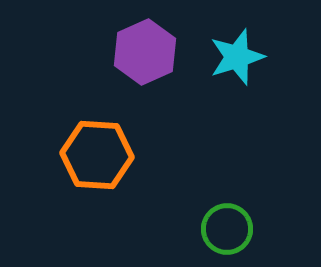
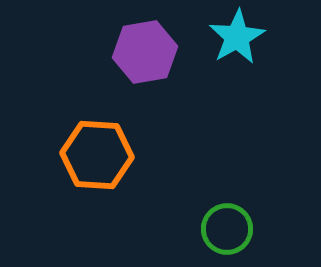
purple hexagon: rotated 14 degrees clockwise
cyan star: moved 20 px up; rotated 12 degrees counterclockwise
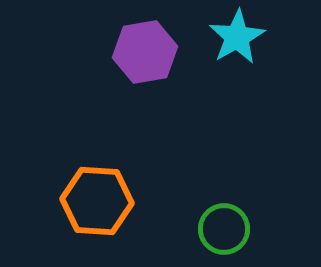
orange hexagon: moved 46 px down
green circle: moved 3 px left
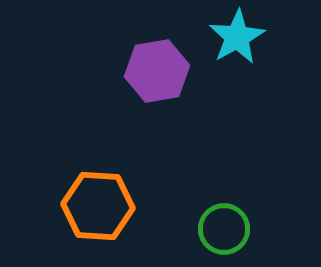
purple hexagon: moved 12 px right, 19 px down
orange hexagon: moved 1 px right, 5 px down
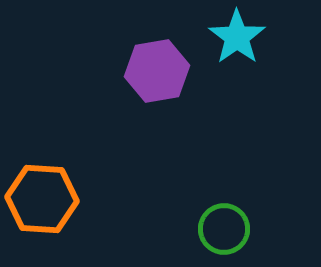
cyan star: rotated 6 degrees counterclockwise
orange hexagon: moved 56 px left, 7 px up
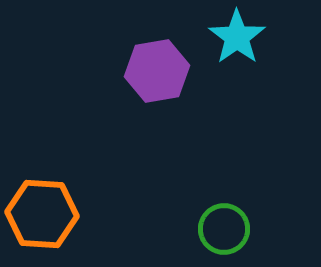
orange hexagon: moved 15 px down
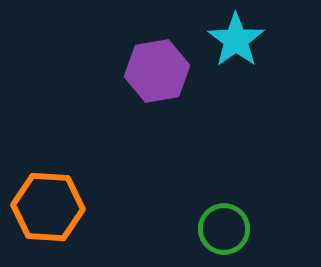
cyan star: moved 1 px left, 3 px down
orange hexagon: moved 6 px right, 7 px up
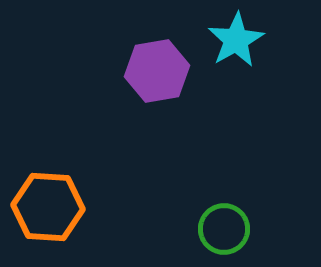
cyan star: rotated 6 degrees clockwise
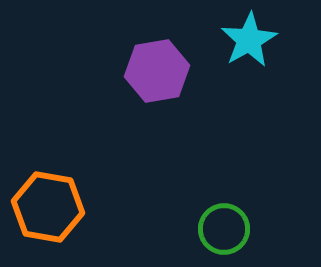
cyan star: moved 13 px right
orange hexagon: rotated 6 degrees clockwise
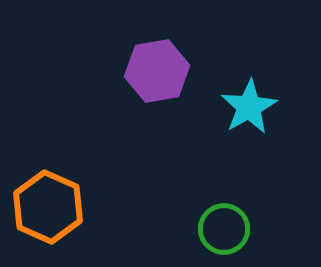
cyan star: moved 67 px down
orange hexagon: rotated 14 degrees clockwise
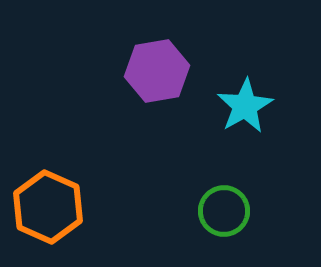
cyan star: moved 4 px left, 1 px up
green circle: moved 18 px up
